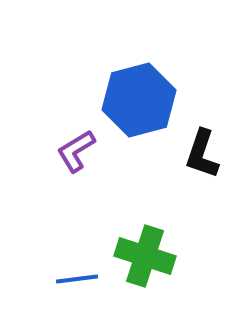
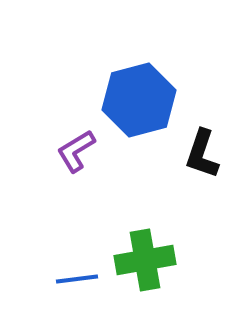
green cross: moved 4 px down; rotated 28 degrees counterclockwise
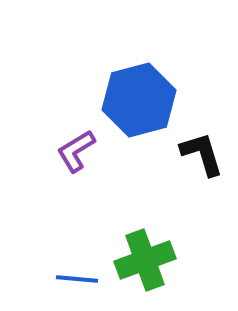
black L-shape: rotated 144 degrees clockwise
green cross: rotated 10 degrees counterclockwise
blue line: rotated 12 degrees clockwise
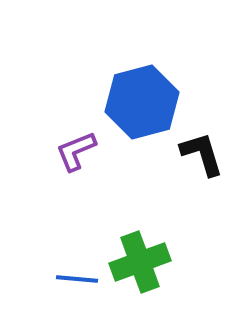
blue hexagon: moved 3 px right, 2 px down
purple L-shape: rotated 9 degrees clockwise
green cross: moved 5 px left, 2 px down
